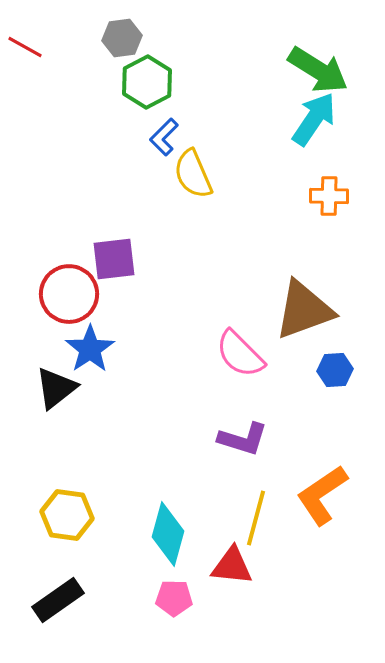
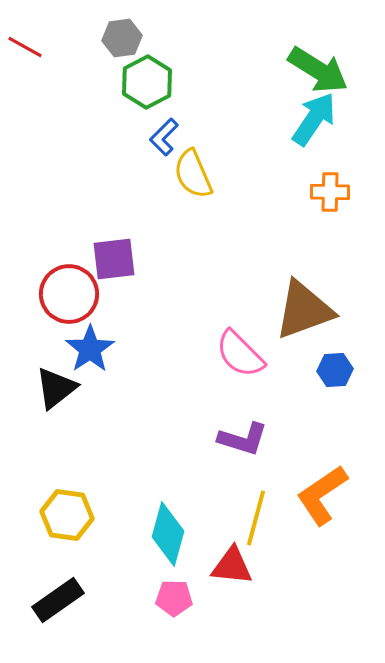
orange cross: moved 1 px right, 4 px up
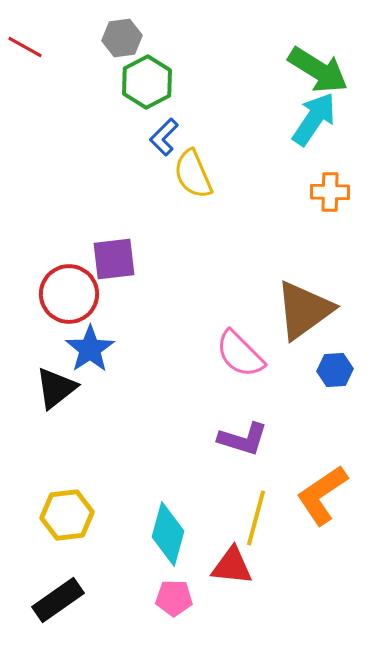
brown triangle: rotated 16 degrees counterclockwise
yellow hexagon: rotated 15 degrees counterclockwise
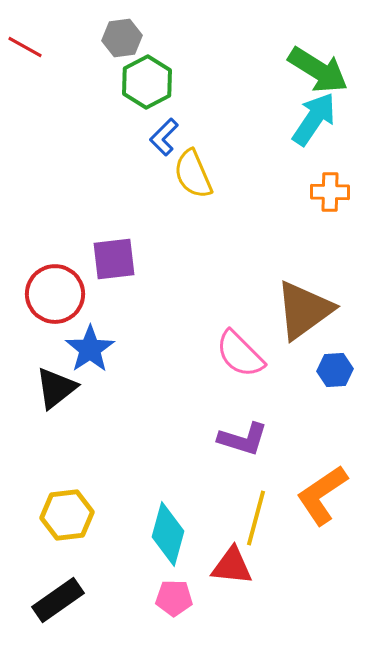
red circle: moved 14 px left
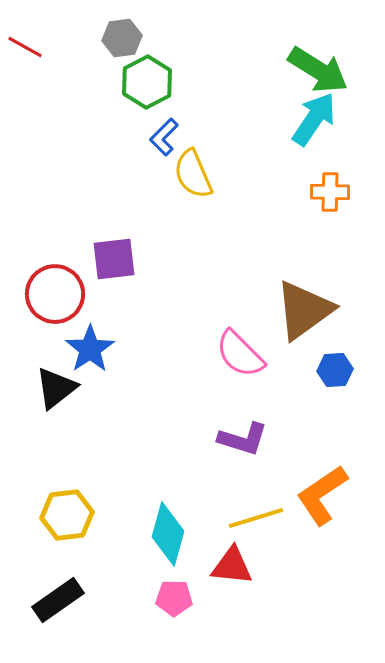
yellow line: rotated 58 degrees clockwise
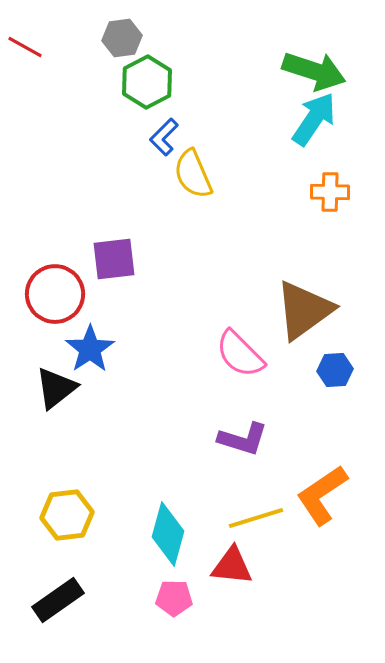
green arrow: moved 4 px left, 1 px down; rotated 14 degrees counterclockwise
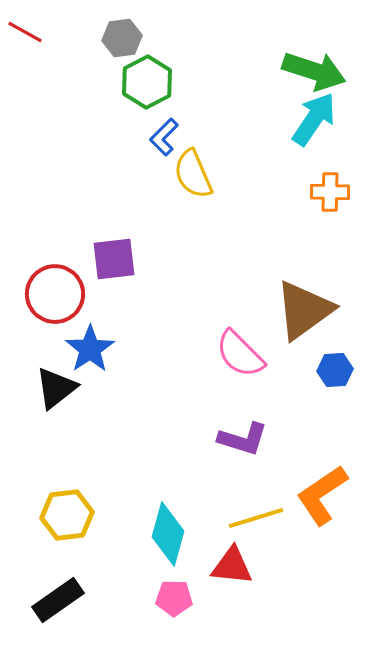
red line: moved 15 px up
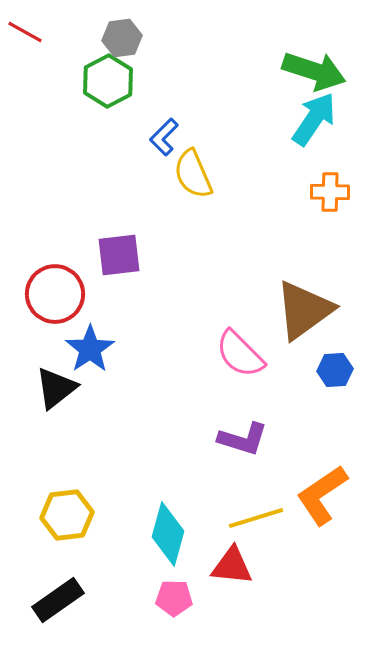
green hexagon: moved 39 px left, 1 px up
purple square: moved 5 px right, 4 px up
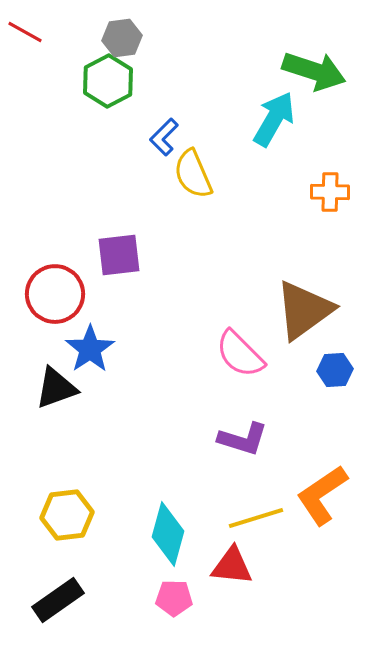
cyan arrow: moved 40 px left; rotated 4 degrees counterclockwise
black triangle: rotated 18 degrees clockwise
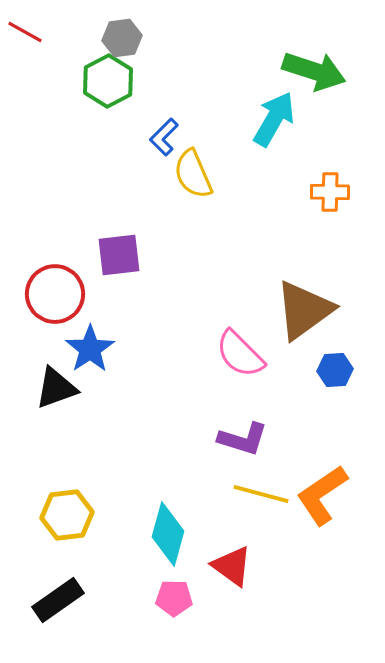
yellow line: moved 5 px right, 24 px up; rotated 32 degrees clockwise
red triangle: rotated 30 degrees clockwise
